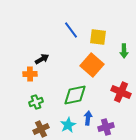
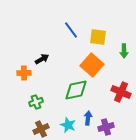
orange cross: moved 6 px left, 1 px up
green diamond: moved 1 px right, 5 px up
cyan star: rotated 21 degrees counterclockwise
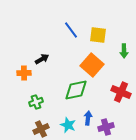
yellow square: moved 2 px up
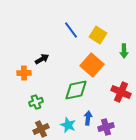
yellow square: rotated 24 degrees clockwise
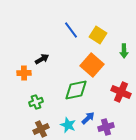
blue arrow: rotated 40 degrees clockwise
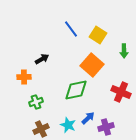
blue line: moved 1 px up
orange cross: moved 4 px down
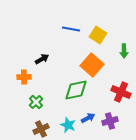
blue line: rotated 42 degrees counterclockwise
green cross: rotated 24 degrees counterclockwise
blue arrow: rotated 16 degrees clockwise
purple cross: moved 4 px right, 6 px up
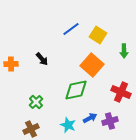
blue line: rotated 48 degrees counterclockwise
black arrow: rotated 80 degrees clockwise
orange cross: moved 13 px left, 13 px up
blue arrow: moved 2 px right
brown cross: moved 10 px left
